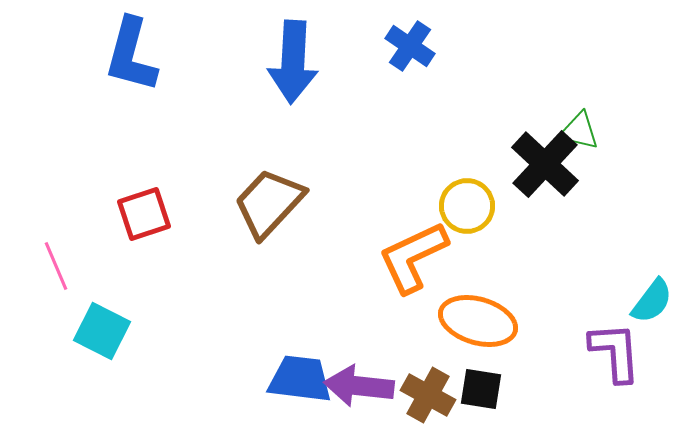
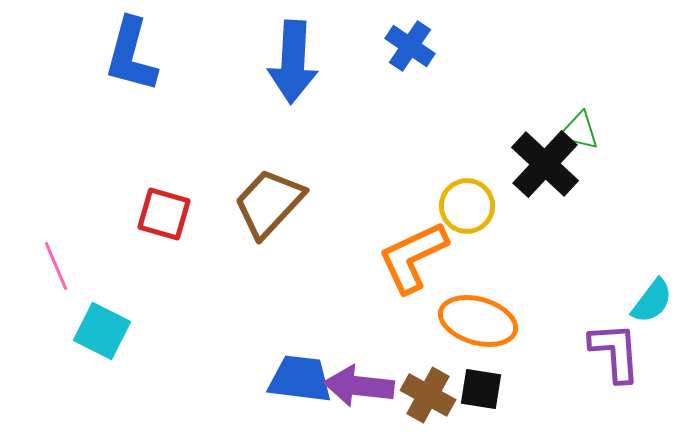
red square: moved 20 px right; rotated 34 degrees clockwise
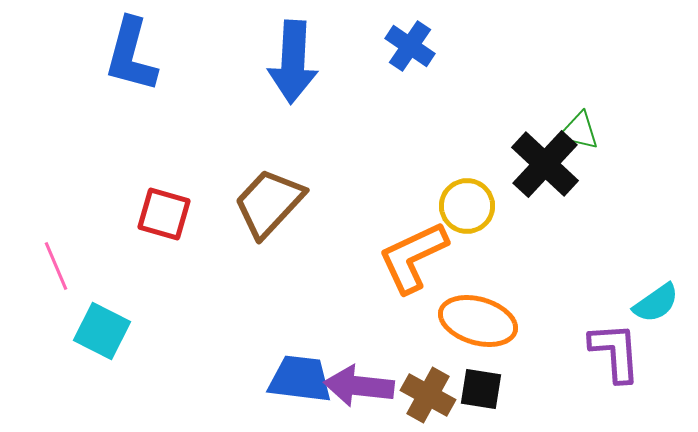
cyan semicircle: moved 4 px right, 2 px down; rotated 18 degrees clockwise
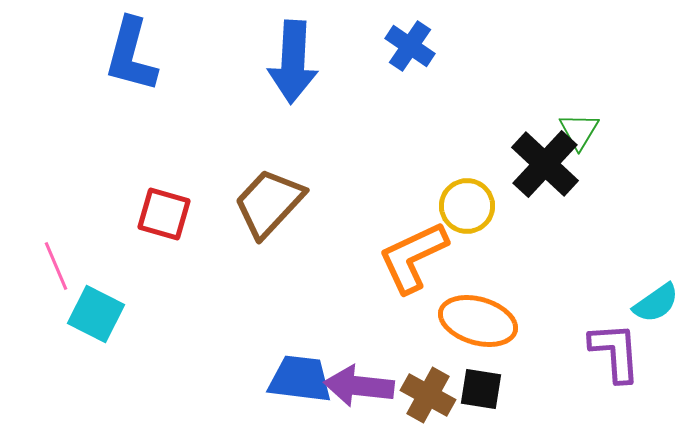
green triangle: rotated 48 degrees clockwise
cyan square: moved 6 px left, 17 px up
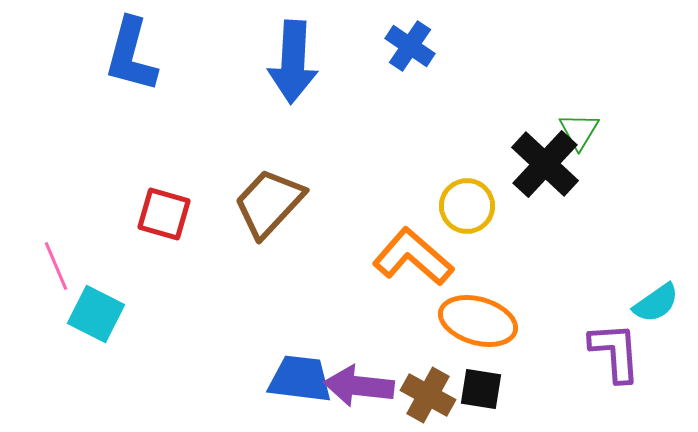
orange L-shape: rotated 66 degrees clockwise
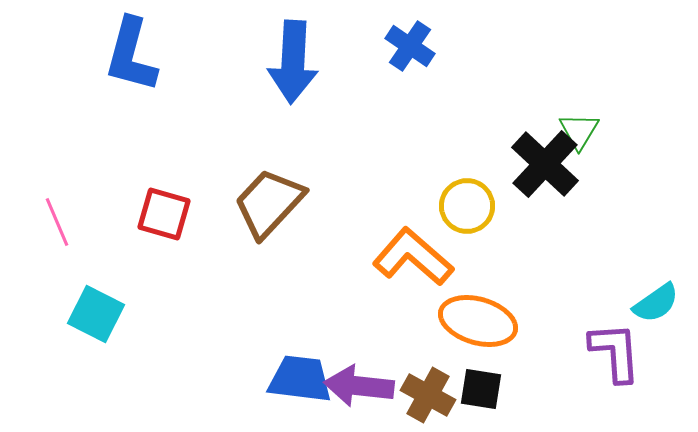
pink line: moved 1 px right, 44 px up
